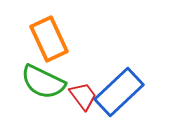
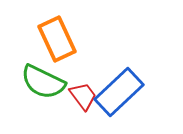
orange rectangle: moved 8 px right
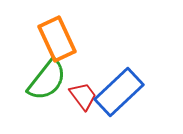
green semicircle: moved 4 px right, 2 px up; rotated 78 degrees counterclockwise
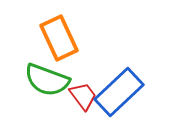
orange rectangle: moved 2 px right, 1 px up
green semicircle: rotated 72 degrees clockwise
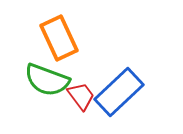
red trapezoid: moved 2 px left
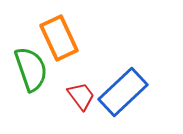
green semicircle: moved 16 px left, 11 px up; rotated 129 degrees counterclockwise
blue rectangle: moved 4 px right
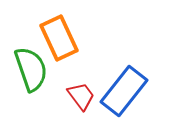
blue rectangle: moved 1 px right, 1 px up; rotated 9 degrees counterclockwise
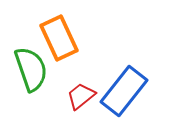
red trapezoid: rotated 92 degrees counterclockwise
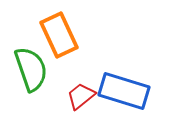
orange rectangle: moved 3 px up
blue rectangle: rotated 69 degrees clockwise
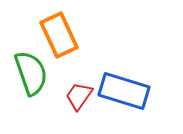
green semicircle: moved 4 px down
red trapezoid: moved 2 px left; rotated 16 degrees counterclockwise
